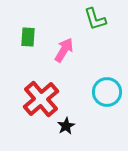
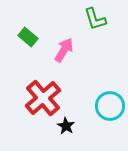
green rectangle: rotated 54 degrees counterclockwise
cyan circle: moved 3 px right, 14 px down
red cross: moved 2 px right, 1 px up
black star: rotated 12 degrees counterclockwise
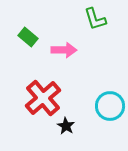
pink arrow: rotated 60 degrees clockwise
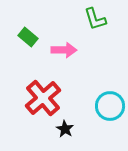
black star: moved 1 px left, 3 px down
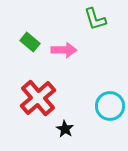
green rectangle: moved 2 px right, 5 px down
red cross: moved 5 px left
